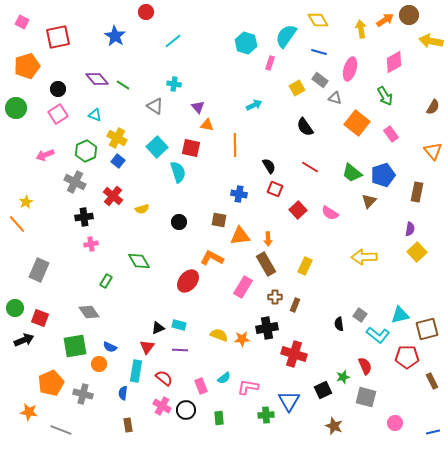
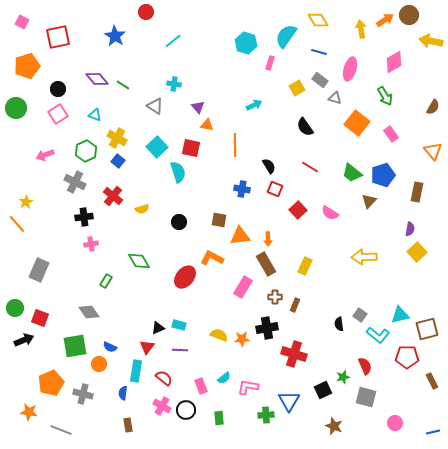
blue cross at (239, 194): moved 3 px right, 5 px up
red ellipse at (188, 281): moved 3 px left, 4 px up
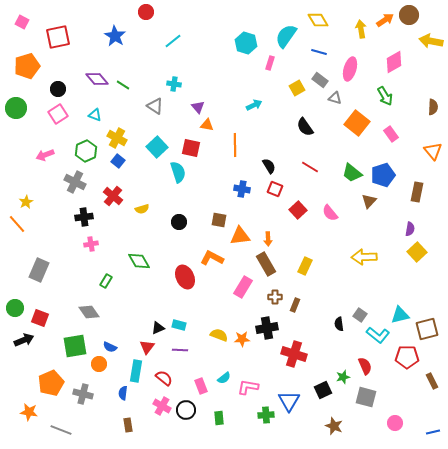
brown semicircle at (433, 107): rotated 28 degrees counterclockwise
pink semicircle at (330, 213): rotated 18 degrees clockwise
red ellipse at (185, 277): rotated 65 degrees counterclockwise
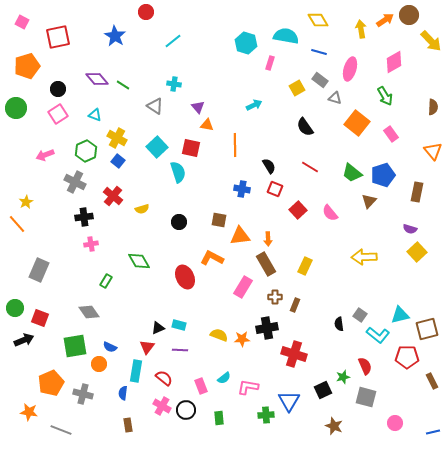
cyan semicircle at (286, 36): rotated 65 degrees clockwise
yellow arrow at (431, 41): rotated 145 degrees counterclockwise
purple semicircle at (410, 229): rotated 96 degrees clockwise
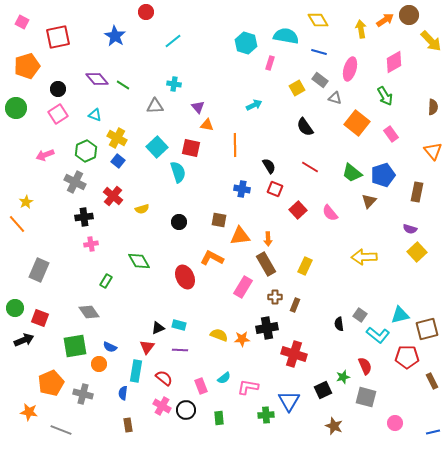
gray triangle at (155, 106): rotated 36 degrees counterclockwise
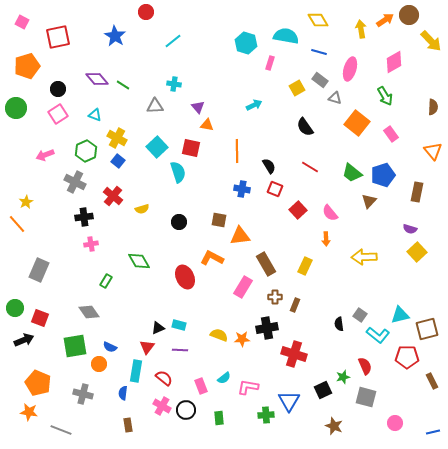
orange line at (235, 145): moved 2 px right, 6 px down
orange arrow at (268, 239): moved 58 px right
orange pentagon at (51, 383): moved 13 px left; rotated 25 degrees counterclockwise
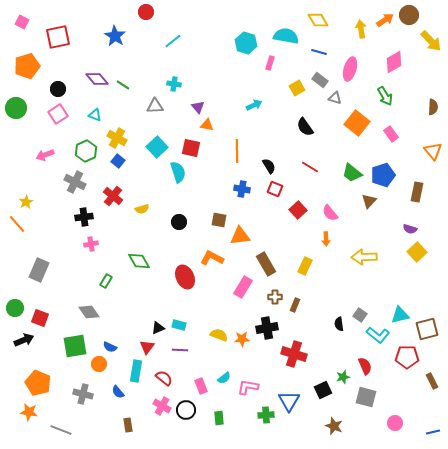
blue semicircle at (123, 393): moved 5 px left, 1 px up; rotated 48 degrees counterclockwise
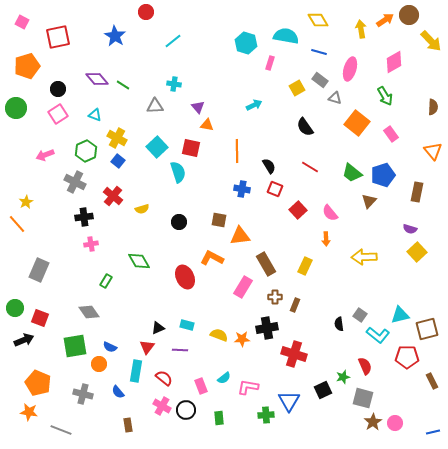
cyan rectangle at (179, 325): moved 8 px right
gray square at (366, 397): moved 3 px left, 1 px down
brown star at (334, 426): moved 39 px right, 4 px up; rotated 18 degrees clockwise
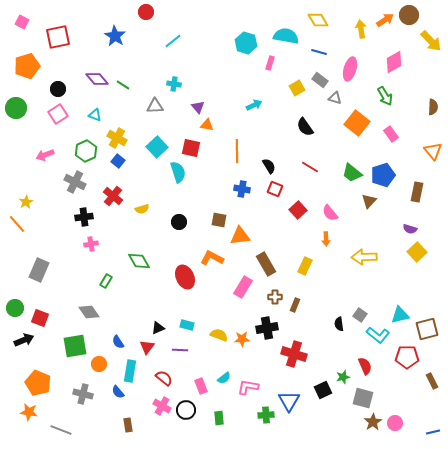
blue semicircle at (110, 347): moved 8 px right, 5 px up; rotated 32 degrees clockwise
cyan rectangle at (136, 371): moved 6 px left
